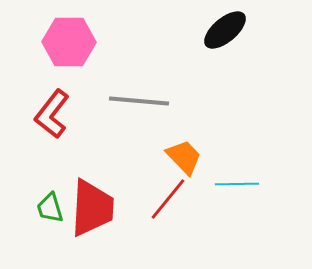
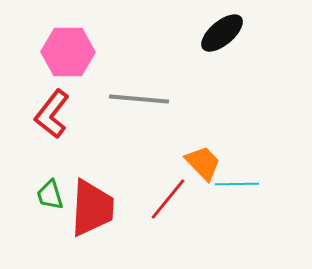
black ellipse: moved 3 px left, 3 px down
pink hexagon: moved 1 px left, 10 px down
gray line: moved 2 px up
orange trapezoid: moved 19 px right, 6 px down
green trapezoid: moved 13 px up
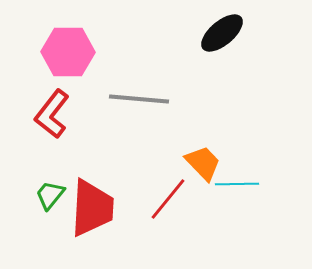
green trapezoid: rotated 56 degrees clockwise
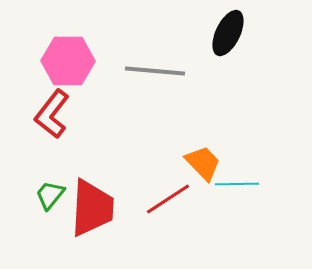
black ellipse: moved 6 px right; rotated 24 degrees counterclockwise
pink hexagon: moved 9 px down
gray line: moved 16 px right, 28 px up
red line: rotated 18 degrees clockwise
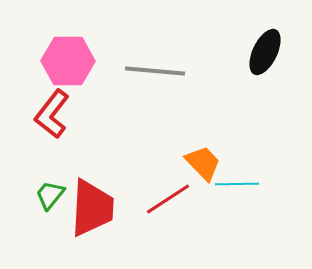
black ellipse: moved 37 px right, 19 px down
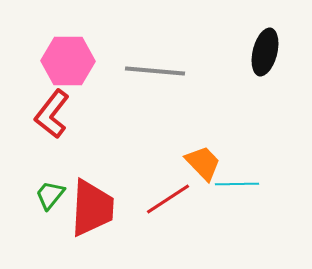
black ellipse: rotated 12 degrees counterclockwise
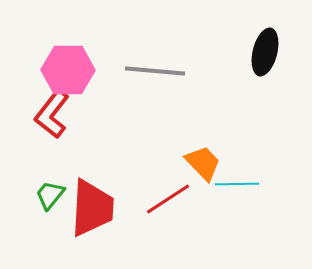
pink hexagon: moved 9 px down
